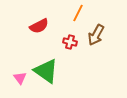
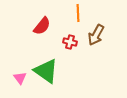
orange line: rotated 30 degrees counterclockwise
red semicircle: moved 3 px right; rotated 24 degrees counterclockwise
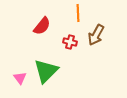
green triangle: rotated 40 degrees clockwise
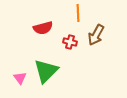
red semicircle: moved 1 px right, 2 px down; rotated 36 degrees clockwise
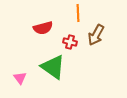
green triangle: moved 7 px right, 4 px up; rotated 40 degrees counterclockwise
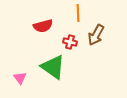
red semicircle: moved 2 px up
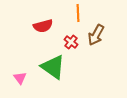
red cross: moved 1 px right; rotated 24 degrees clockwise
